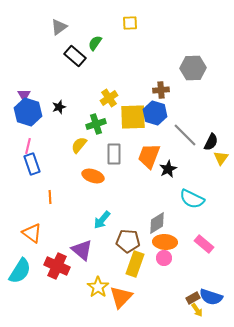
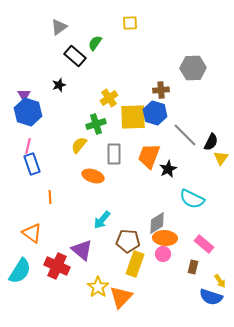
black star at (59, 107): moved 22 px up
orange ellipse at (165, 242): moved 4 px up
pink circle at (164, 258): moved 1 px left, 4 px up
brown rectangle at (193, 298): moved 31 px up; rotated 48 degrees counterclockwise
yellow arrow at (197, 310): moved 23 px right, 29 px up
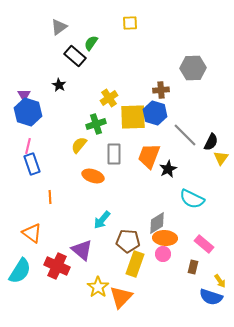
green semicircle at (95, 43): moved 4 px left
black star at (59, 85): rotated 24 degrees counterclockwise
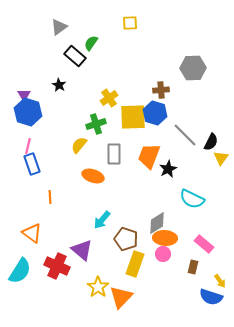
brown pentagon at (128, 241): moved 2 px left, 2 px up; rotated 15 degrees clockwise
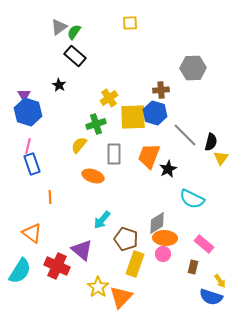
green semicircle at (91, 43): moved 17 px left, 11 px up
black semicircle at (211, 142): rotated 12 degrees counterclockwise
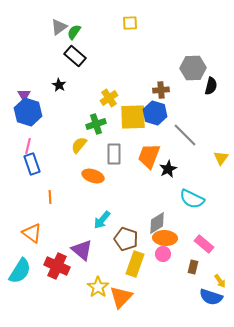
black semicircle at (211, 142): moved 56 px up
